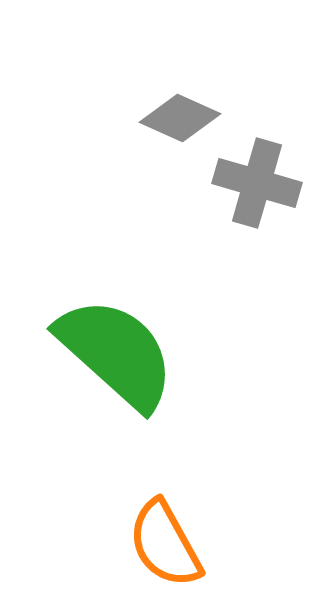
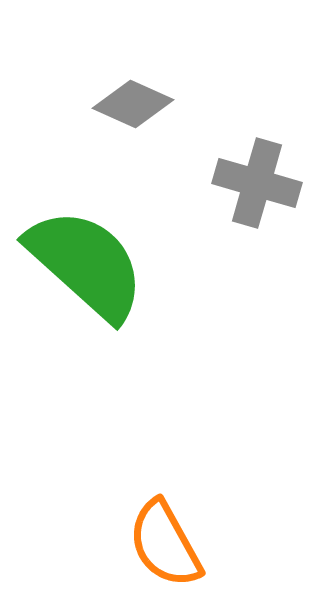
gray diamond: moved 47 px left, 14 px up
green semicircle: moved 30 px left, 89 px up
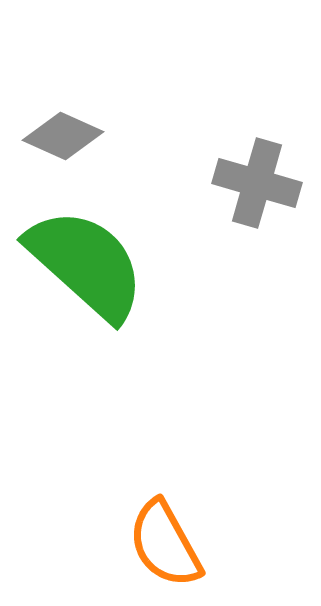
gray diamond: moved 70 px left, 32 px down
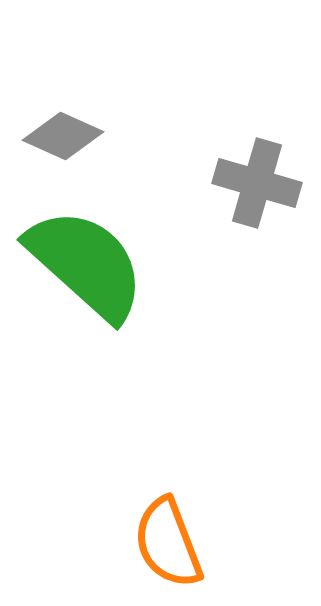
orange semicircle: moved 3 px right, 1 px up; rotated 8 degrees clockwise
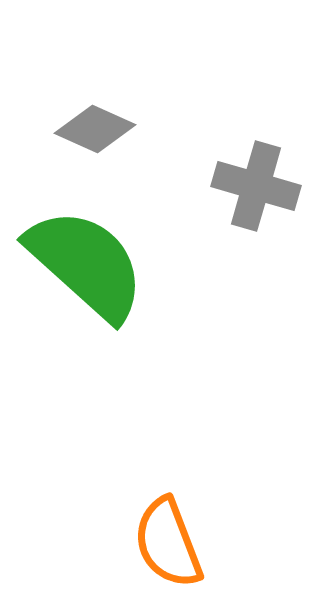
gray diamond: moved 32 px right, 7 px up
gray cross: moved 1 px left, 3 px down
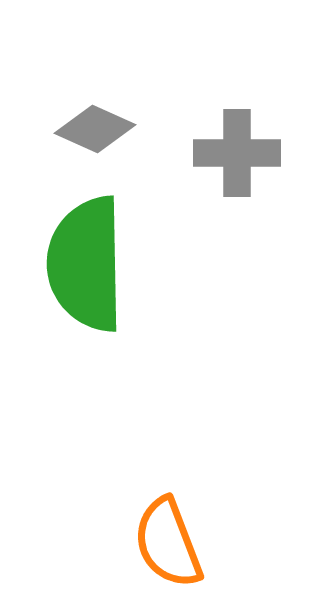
gray cross: moved 19 px left, 33 px up; rotated 16 degrees counterclockwise
green semicircle: rotated 133 degrees counterclockwise
